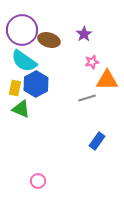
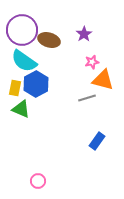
orange triangle: moved 4 px left; rotated 15 degrees clockwise
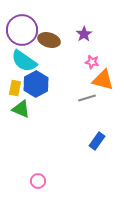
pink star: rotated 24 degrees clockwise
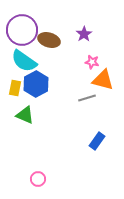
green triangle: moved 4 px right, 6 px down
pink circle: moved 2 px up
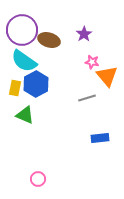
orange triangle: moved 4 px right, 4 px up; rotated 35 degrees clockwise
blue rectangle: moved 3 px right, 3 px up; rotated 48 degrees clockwise
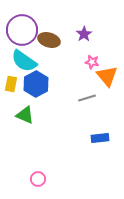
yellow rectangle: moved 4 px left, 4 px up
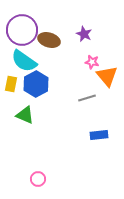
purple star: rotated 14 degrees counterclockwise
blue rectangle: moved 1 px left, 3 px up
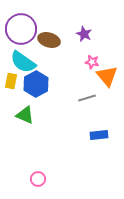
purple circle: moved 1 px left, 1 px up
cyan semicircle: moved 1 px left, 1 px down
yellow rectangle: moved 3 px up
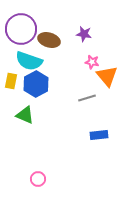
purple star: rotated 14 degrees counterclockwise
cyan semicircle: moved 6 px right, 1 px up; rotated 16 degrees counterclockwise
